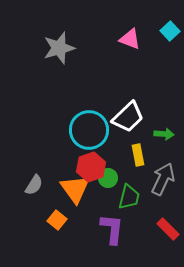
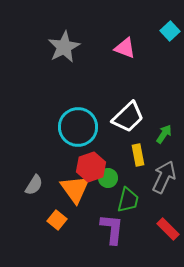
pink triangle: moved 5 px left, 9 px down
gray star: moved 5 px right, 1 px up; rotated 12 degrees counterclockwise
cyan circle: moved 11 px left, 3 px up
green arrow: rotated 60 degrees counterclockwise
gray arrow: moved 1 px right, 2 px up
green trapezoid: moved 1 px left, 3 px down
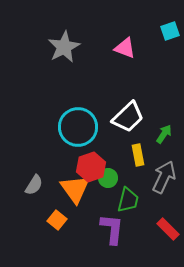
cyan square: rotated 24 degrees clockwise
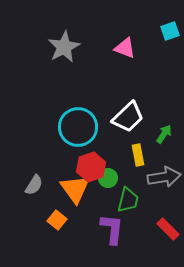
gray arrow: rotated 56 degrees clockwise
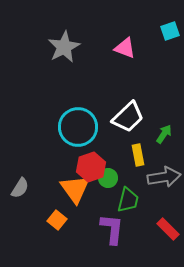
gray semicircle: moved 14 px left, 3 px down
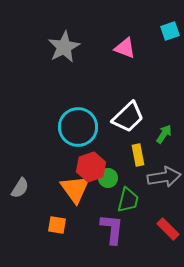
orange square: moved 5 px down; rotated 30 degrees counterclockwise
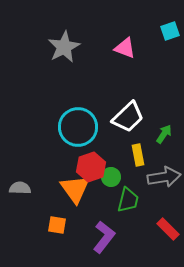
green circle: moved 3 px right, 1 px up
gray semicircle: rotated 120 degrees counterclockwise
purple L-shape: moved 8 px left, 8 px down; rotated 32 degrees clockwise
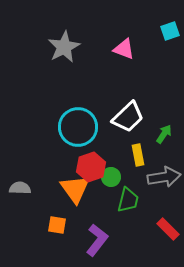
pink triangle: moved 1 px left, 1 px down
purple L-shape: moved 7 px left, 3 px down
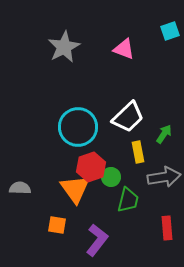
yellow rectangle: moved 3 px up
red rectangle: moved 1 px left, 1 px up; rotated 40 degrees clockwise
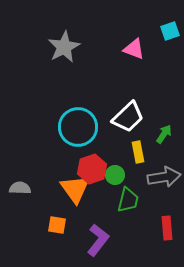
pink triangle: moved 10 px right
red hexagon: moved 1 px right, 2 px down
green circle: moved 4 px right, 2 px up
purple L-shape: moved 1 px right
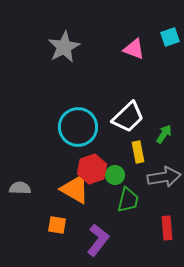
cyan square: moved 6 px down
orange triangle: rotated 24 degrees counterclockwise
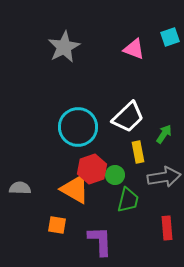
purple L-shape: moved 2 px right, 1 px down; rotated 40 degrees counterclockwise
